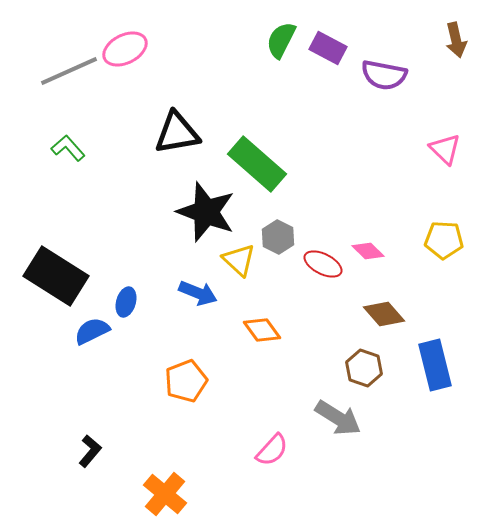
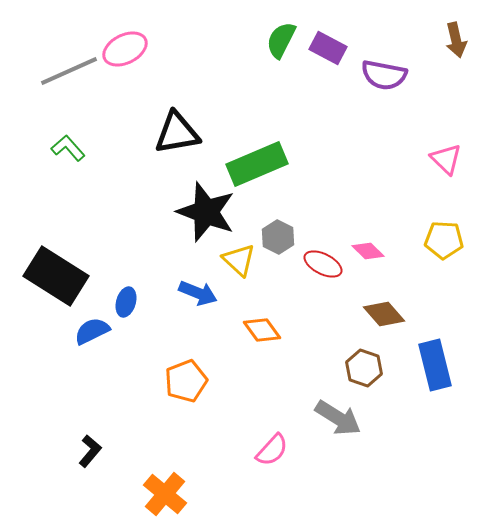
pink triangle: moved 1 px right, 10 px down
green rectangle: rotated 64 degrees counterclockwise
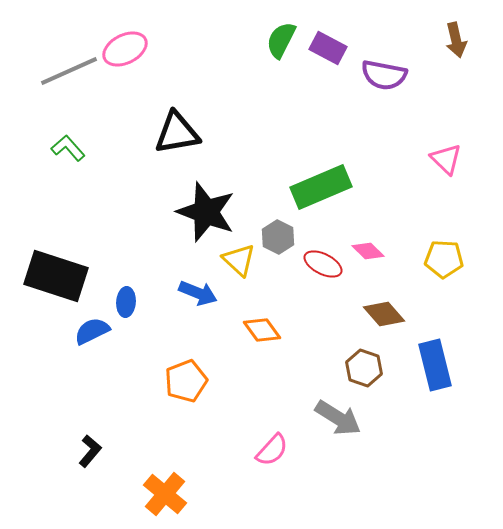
green rectangle: moved 64 px right, 23 px down
yellow pentagon: moved 19 px down
black rectangle: rotated 14 degrees counterclockwise
blue ellipse: rotated 12 degrees counterclockwise
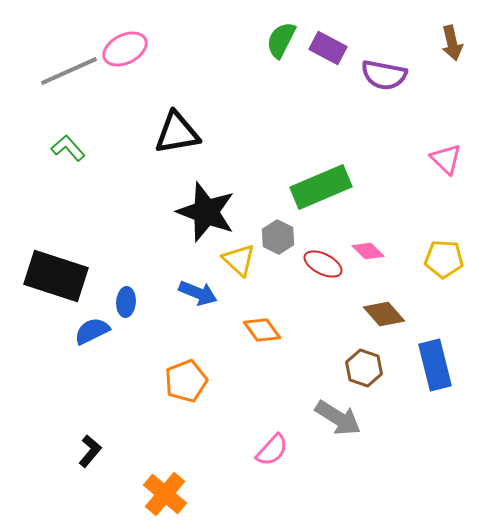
brown arrow: moved 4 px left, 3 px down
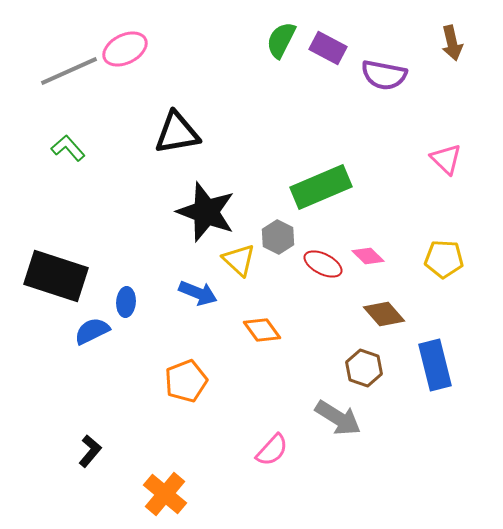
pink diamond: moved 5 px down
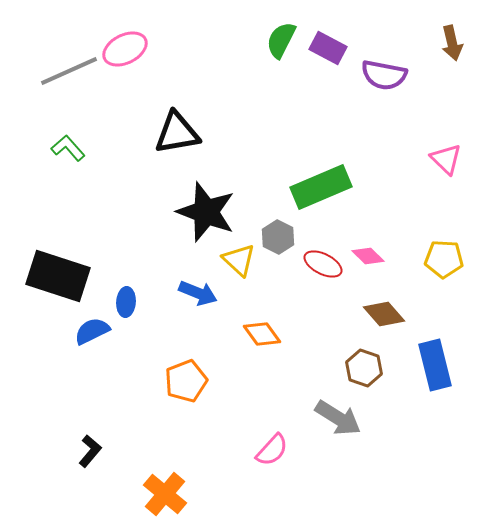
black rectangle: moved 2 px right
orange diamond: moved 4 px down
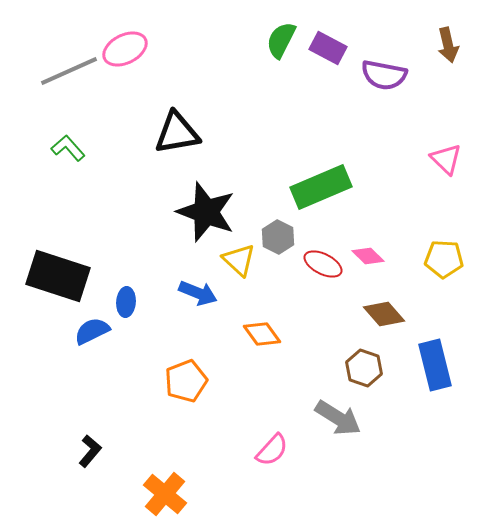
brown arrow: moved 4 px left, 2 px down
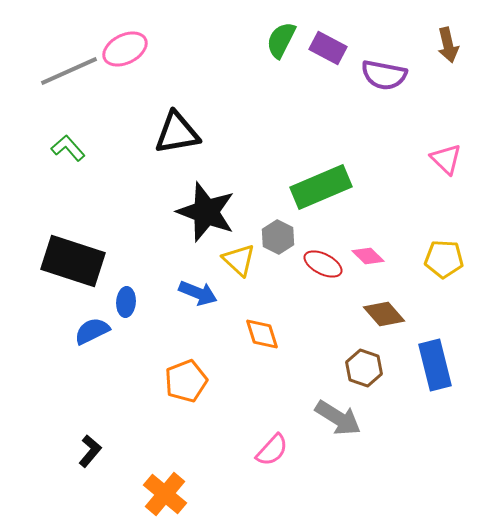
black rectangle: moved 15 px right, 15 px up
orange diamond: rotated 18 degrees clockwise
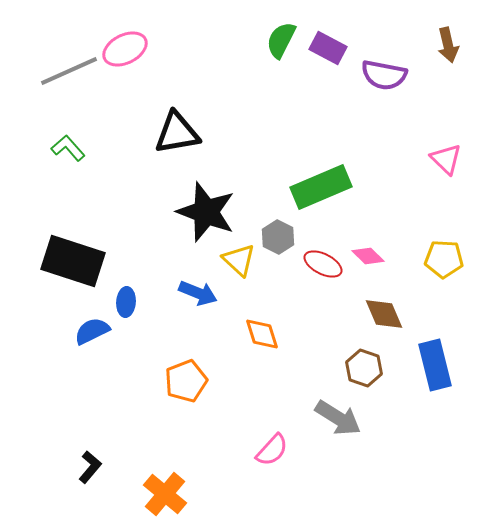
brown diamond: rotated 18 degrees clockwise
black L-shape: moved 16 px down
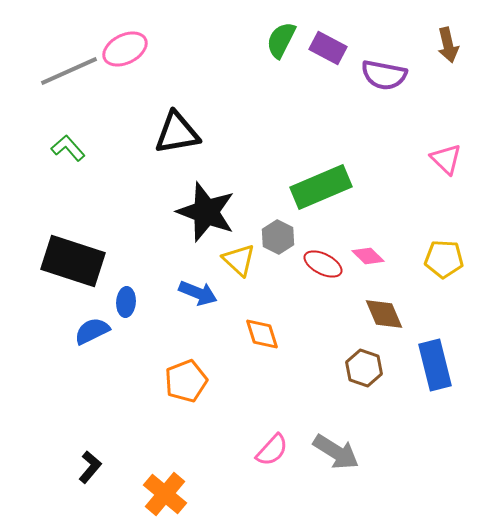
gray arrow: moved 2 px left, 34 px down
